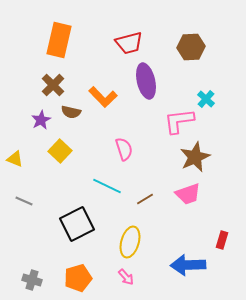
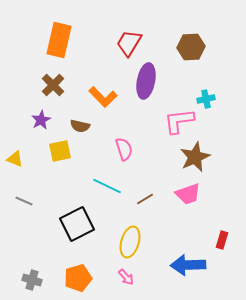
red trapezoid: rotated 136 degrees clockwise
purple ellipse: rotated 24 degrees clockwise
cyan cross: rotated 36 degrees clockwise
brown semicircle: moved 9 px right, 14 px down
yellow square: rotated 35 degrees clockwise
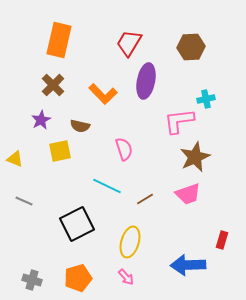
orange L-shape: moved 3 px up
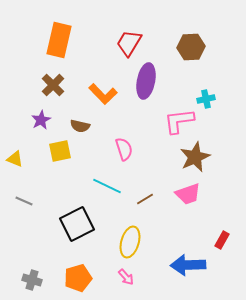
red rectangle: rotated 12 degrees clockwise
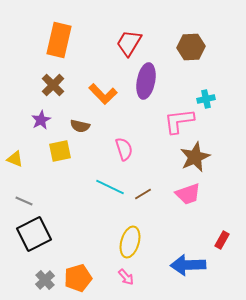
cyan line: moved 3 px right, 1 px down
brown line: moved 2 px left, 5 px up
black square: moved 43 px left, 10 px down
gray cross: moved 13 px right; rotated 30 degrees clockwise
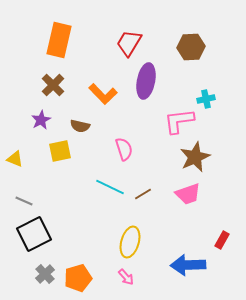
gray cross: moved 6 px up
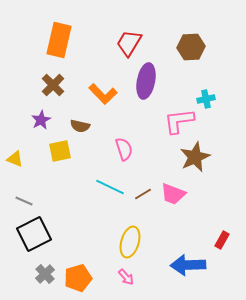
pink trapezoid: moved 15 px left; rotated 40 degrees clockwise
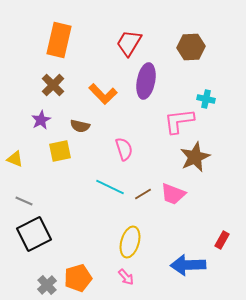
cyan cross: rotated 24 degrees clockwise
gray cross: moved 2 px right, 11 px down
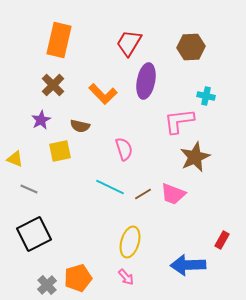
cyan cross: moved 3 px up
gray line: moved 5 px right, 12 px up
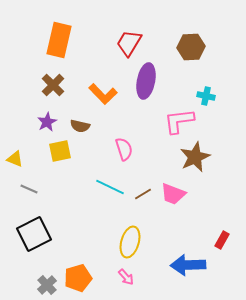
purple star: moved 6 px right, 2 px down
